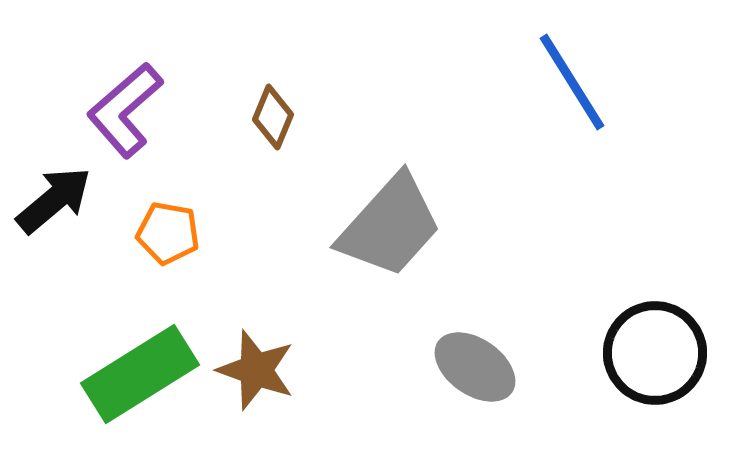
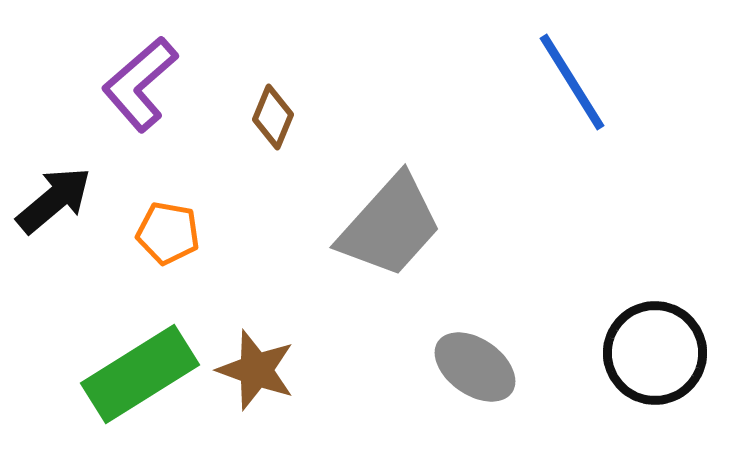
purple L-shape: moved 15 px right, 26 px up
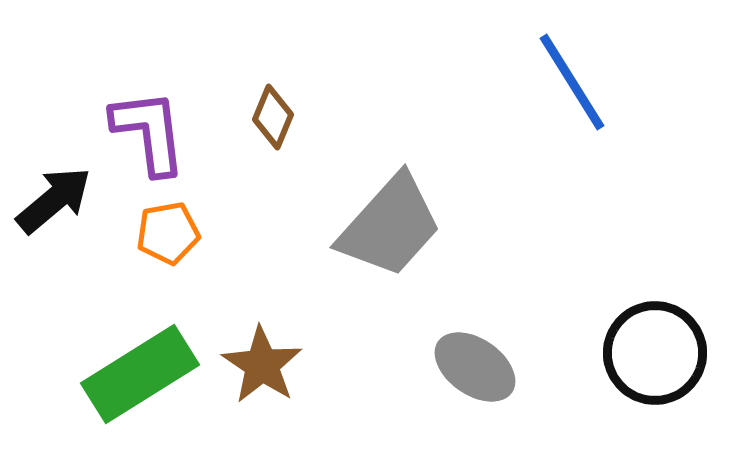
purple L-shape: moved 9 px right, 48 px down; rotated 124 degrees clockwise
orange pentagon: rotated 20 degrees counterclockwise
brown star: moved 6 px right, 5 px up; rotated 14 degrees clockwise
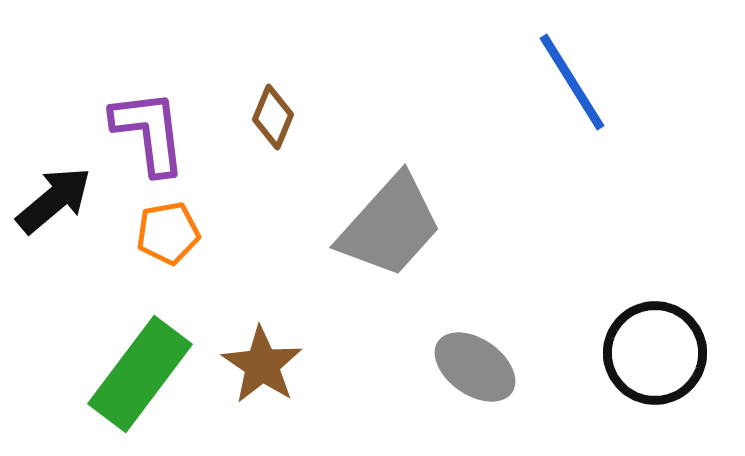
green rectangle: rotated 21 degrees counterclockwise
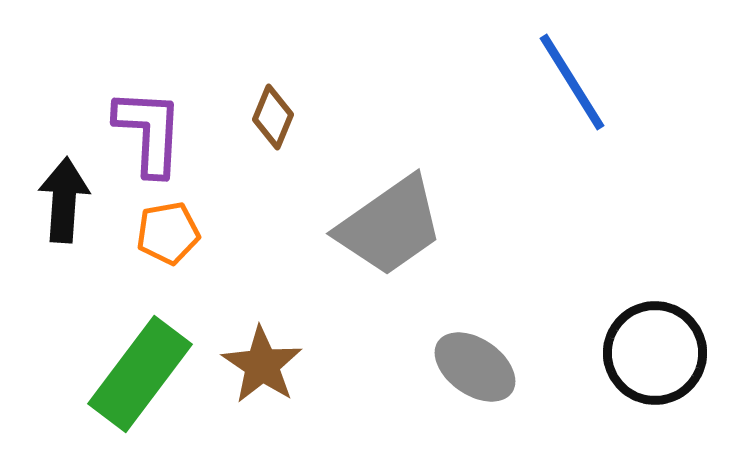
purple L-shape: rotated 10 degrees clockwise
black arrow: moved 10 px right; rotated 46 degrees counterclockwise
gray trapezoid: rotated 13 degrees clockwise
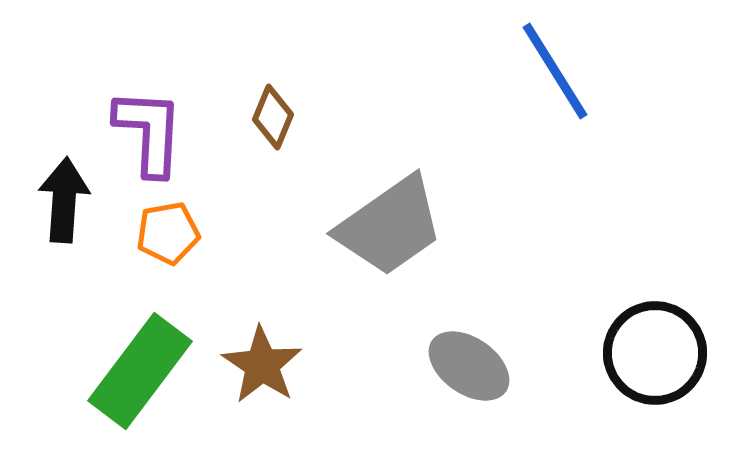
blue line: moved 17 px left, 11 px up
gray ellipse: moved 6 px left, 1 px up
green rectangle: moved 3 px up
